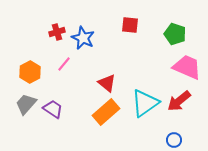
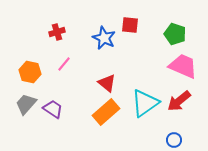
blue star: moved 21 px right
pink trapezoid: moved 4 px left, 1 px up
orange hexagon: rotated 20 degrees counterclockwise
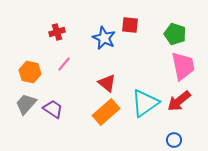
pink trapezoid: rotated 56 degrees clockwise
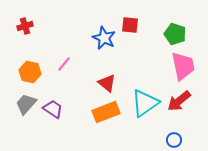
red cross: moved 32 px left, 6 px up
orange rectangle: rotated 20 degrees clockwise
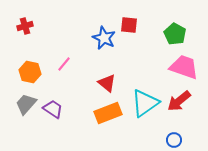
red square: moved 1 px left
green pentagon: rotated 10 degrees clockwise
pink trapezoid: moved 1 px right, 1 px down; rotated 60 degrees counterclockwise
orange rectangle: moved 2 px right, 1 px down
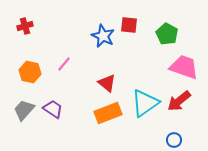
green pentagon: moved 8 px left
blue star: moved 1 px left, 2 px up
gray trapezoid: moved 2 px left, 6 px down
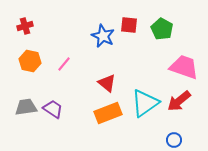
green pentagon: moved 5 px left, 5 px up
orange hexagon: moved 11 px up
gray trapezoid: moved 2 px right, 3 px up; rotated 40 degrees clockwise
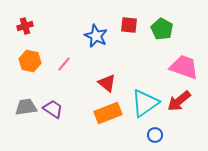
blue star: moved 7 px left
blue circle: moved 19 px left, 5 px up
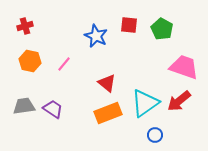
gray trapezoid: moved 2 px left, 1 px up
